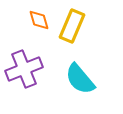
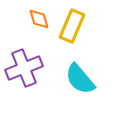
orange diamond: moved 1 px up
purple cross: moved 1 px up
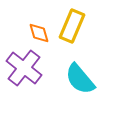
orange diamond: moved 14 px down
purple cross: rotated 30 degrees counterclockwise
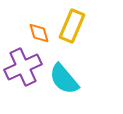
purple cross: moved 1 px left, 1 px up; rotated 27 degrees clockwise
cyan semicircle: moved 16 px left
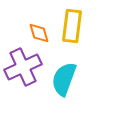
yellow rectangle: rotated 16 degrees counterclockwise
cyan semicircle: rotated 60 degrees clockwise
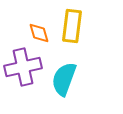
purple cross: rotated 12 degrees clockwise
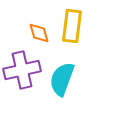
purple cross: moved 1 px left, 3 px down
cyan semicircle: moved 2 px left
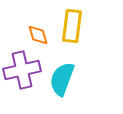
orange diamond: moved 1 px left, 2 px down
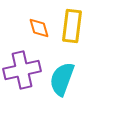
orange diamond: moved 1 px right, 7 px up
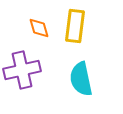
yellow rectangle: moved 3 px right
cyan semicircle: moved 19 px right; rotated 32 degrees counterclockwise
